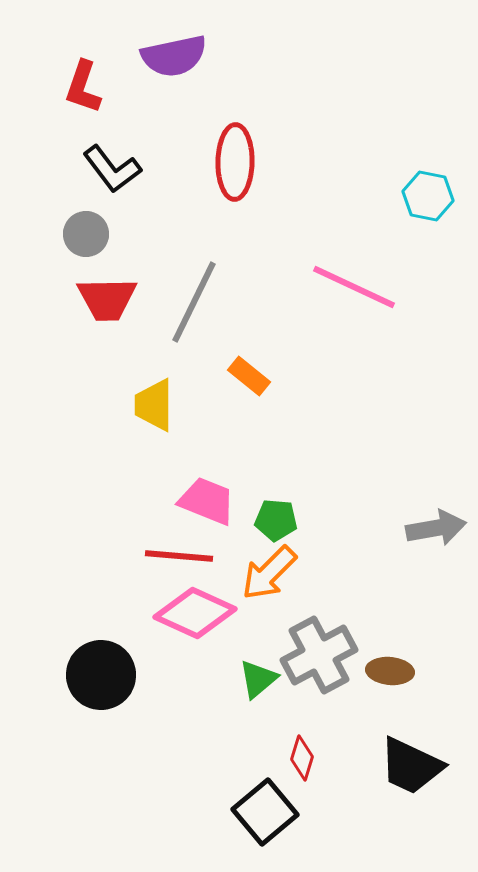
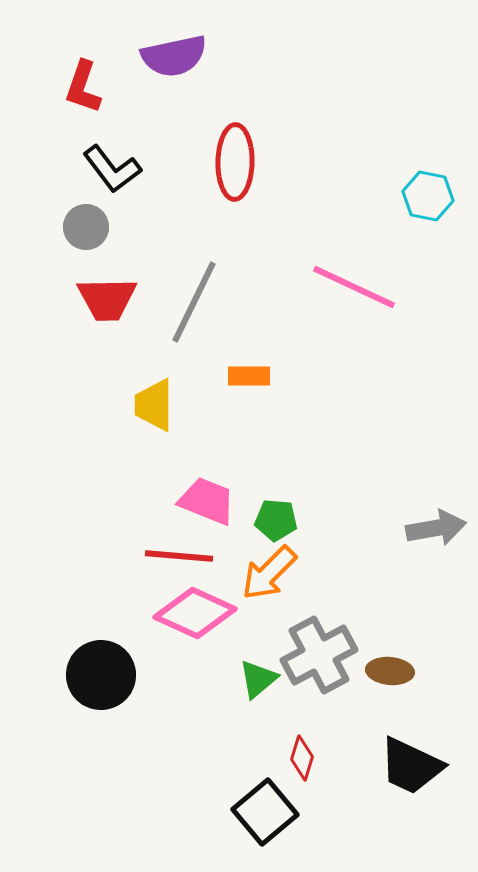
gray circle: moved 7 px up
orange rectangle: rotated 39 degrees counterclockwise
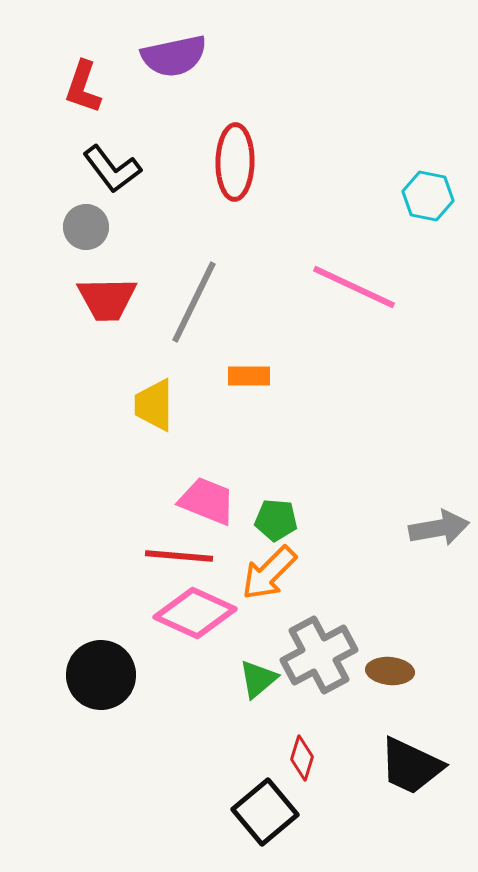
gray arrow: moved 3 px right
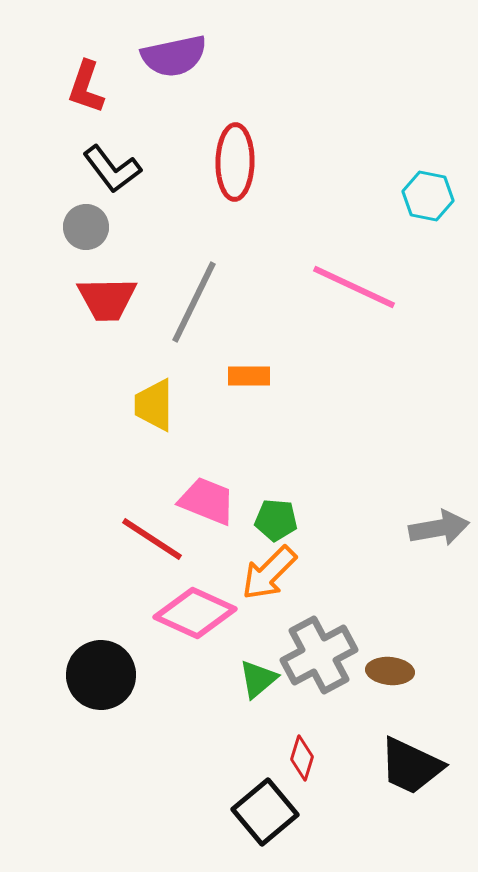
red L-shape: moved 3 px right
red line: moved 27 px left, 17 px up; rotated 28 degrees clockwise
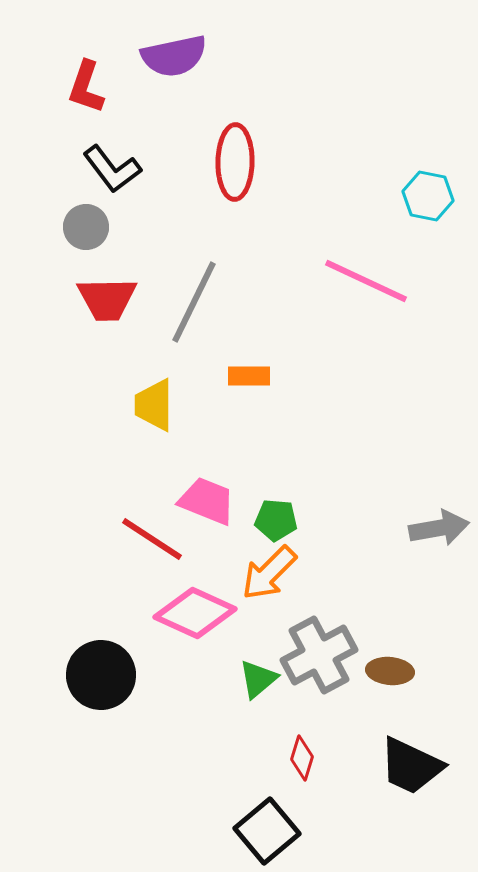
pink line: moved 12 px right, 6 px up
black square: moved 2 px right, 19 px down
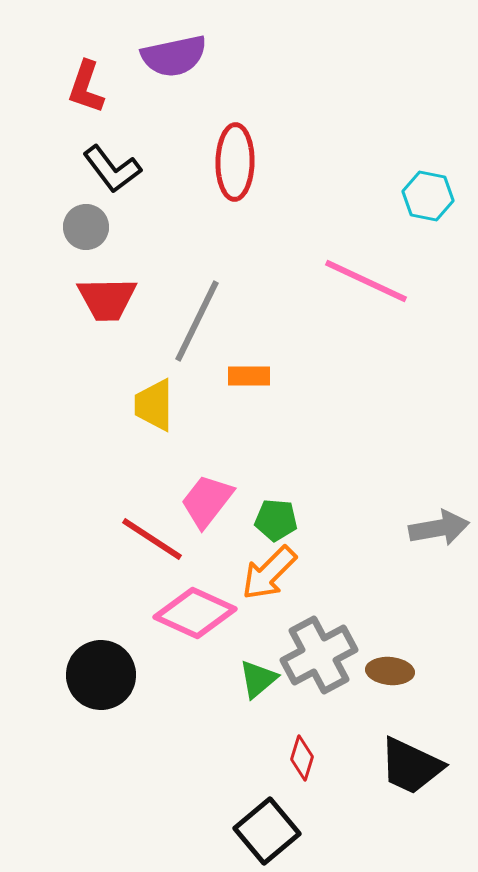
gray line: moved 3 px right, 19 px down
pink trapezoid: rotated 74 degrees counterclockwise
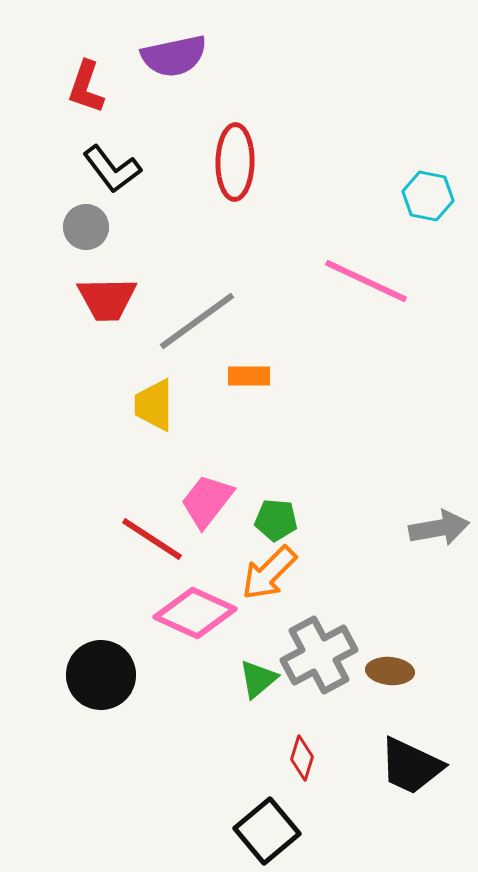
gray line: rotated 28 degrees clockwise
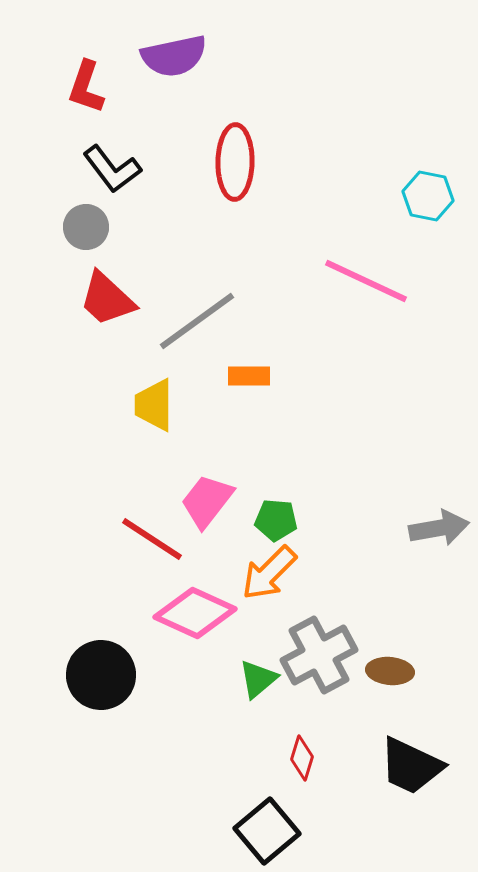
red trapezoid: rotated 44 degrees clockwise
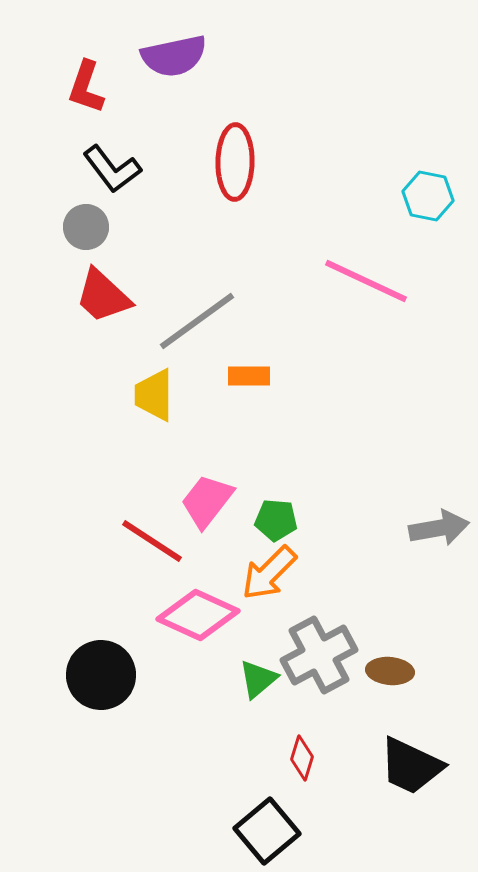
red trapezoid: moved 4 px left, 3 px up
yellow trapezoid: moved 10 px up
red line: moved 2 px down
pink diamond: moved 3 px right, 2 px down
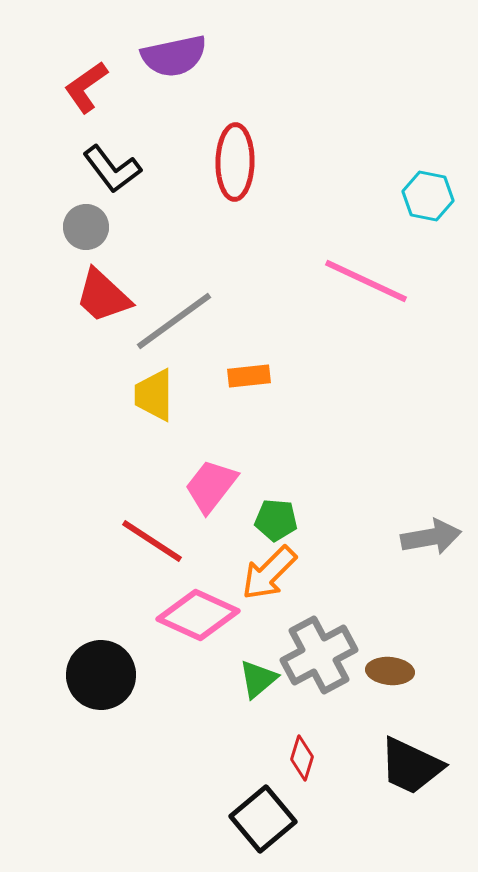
red L-shape: rotated 36 degrees clockwise
gray line: moved 23 px left
orange rectangle: rotated 6 degrees counterclockwise
pink trapezoid: moved 4 px right, 15 px up
gray arrow: moved 8 px left, 9 px down
black square: moved 4 px left, 12 px up
